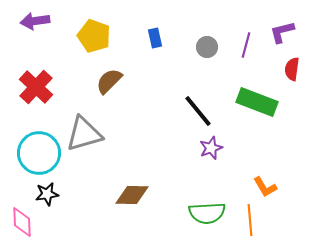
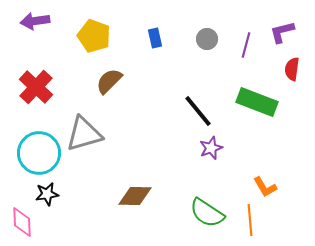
gray circle: moved 8 px up
brown diamond: moved 3 px right, 1 px down
green semicircle: rotated 36 degrees clockwise
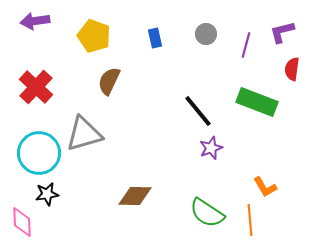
gray circle: moved 1 px left, 5 px up
brown semicircle: rotated 20 degrees counterclockwise
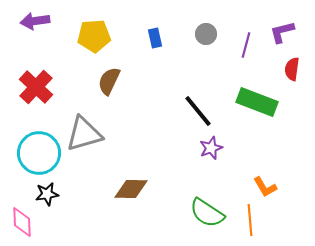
yellow pentagon: rotated 24 degrees counterclockwise
brown diamond: moved 4 px left, 7 px up
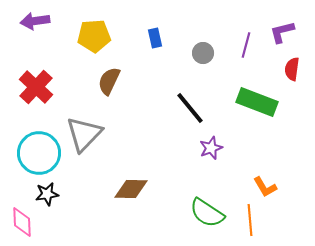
gray circle: moved 3 px left, 19 px down
black line: moved 8 px left, 3 px up
gray triangle: rotated 30 degrees counterclockwise
